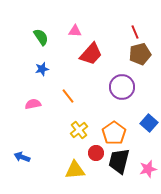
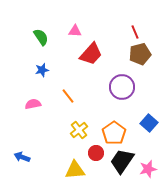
blue star: moved 1 px down
black trapezoid: moved 3 px right; rotated 20 degrees clockwise
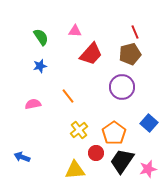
brown pentagon: moved 10 px left
blue star: moved 2 px left, 4 px up
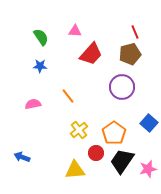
blue star: rotated 16 degrees clockwise
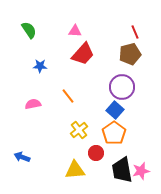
green semicircle: moved 12 px left, 7 px up
red trapezoid: moved 8 px left
blue square: moved 34 px left, 13 px up
black trapezoid: moved 9 px down; rotated 44 degrees counterclockwise
pink star: moved 7 px left, 2 px down
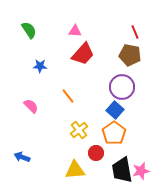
brown pentagon: moved 1 px down; rotated 25 degrees clockwise
pink semicircle: moved 2 px left, 2 px down; rotated 56 degrees clockwise
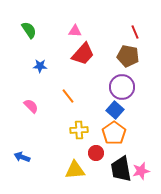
brown pentagon: moved 2 px left, 1 px down
yellow cross: rotated 36 degrees clockwise
black trapezoid: moved 1 px left, 1 px up
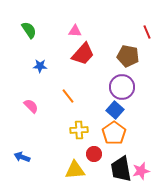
red line: moved 12 px right
red circle: moved 2 px left, 1 px down
